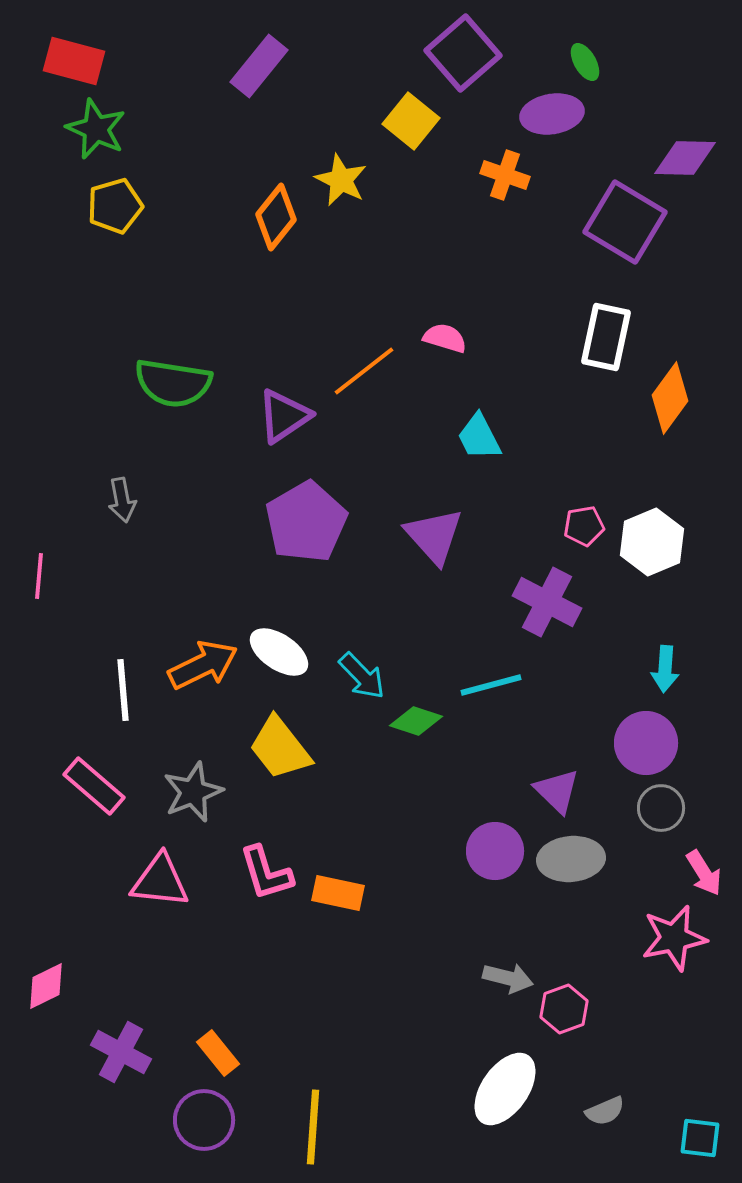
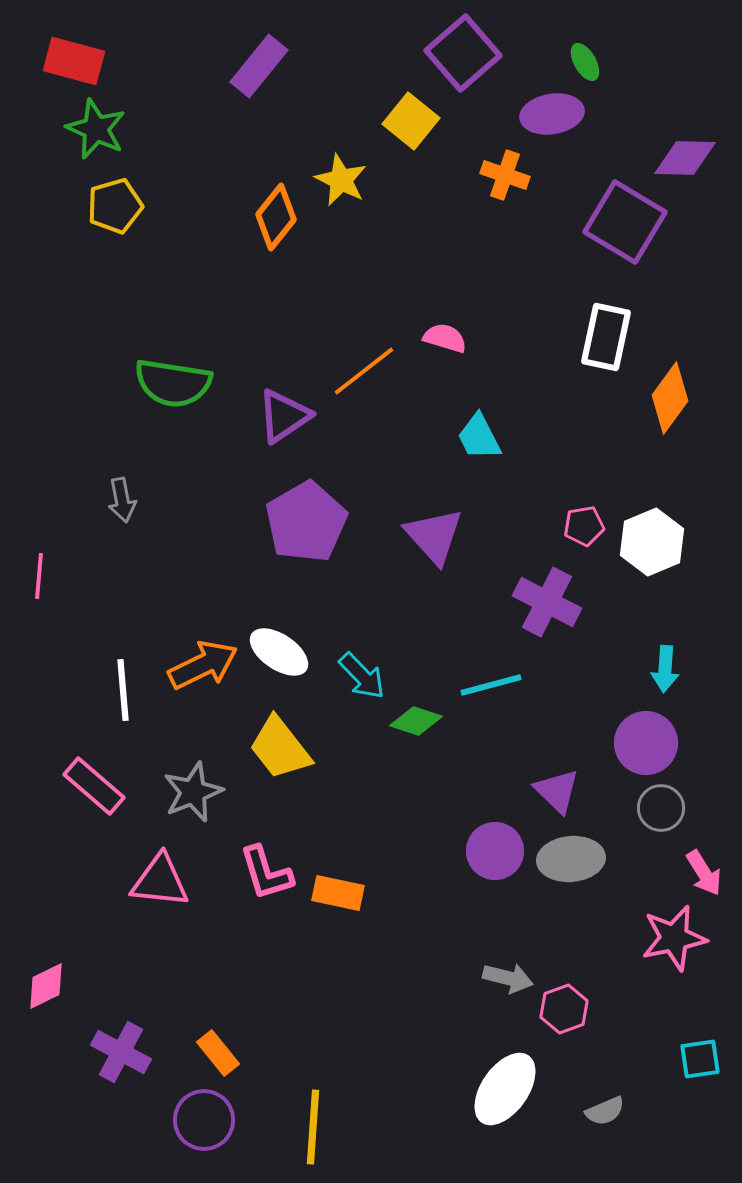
cyan square at (700, 1138): moved 79 px up; rotated 15 degrees counterclockwise
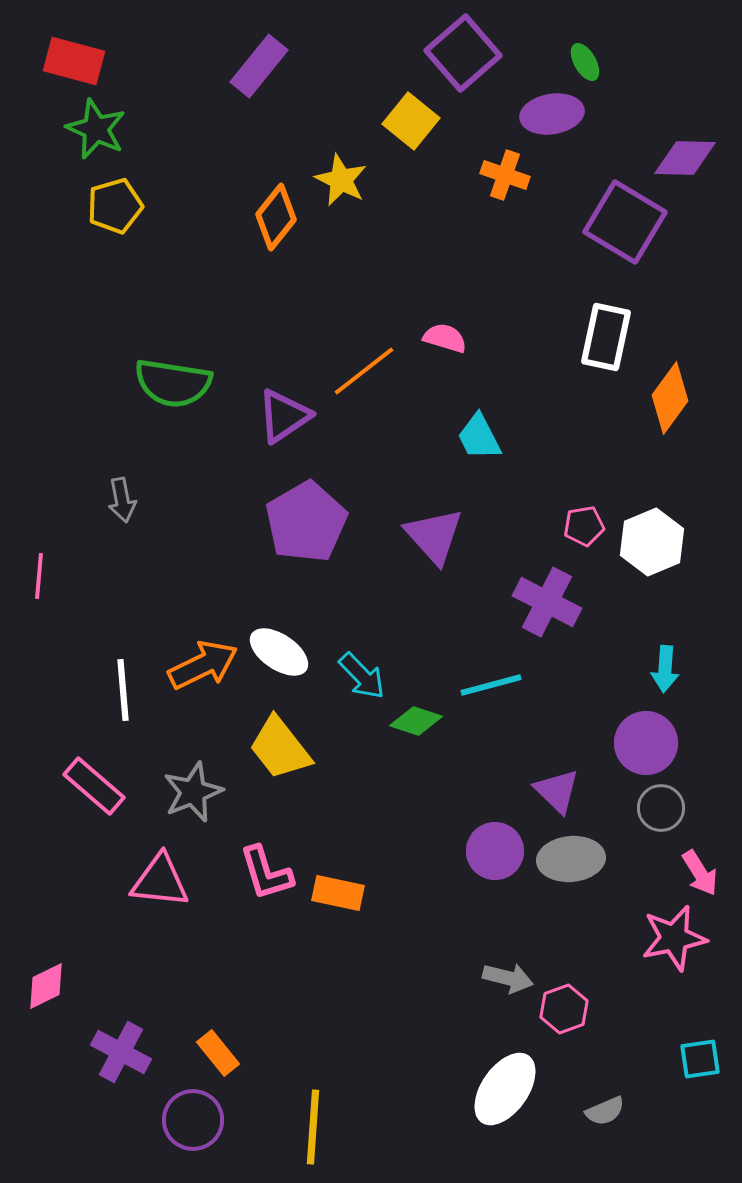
pink arrow at (704, 873): moved 4 px left
purple circle at (204, 1120): moved 11 px left
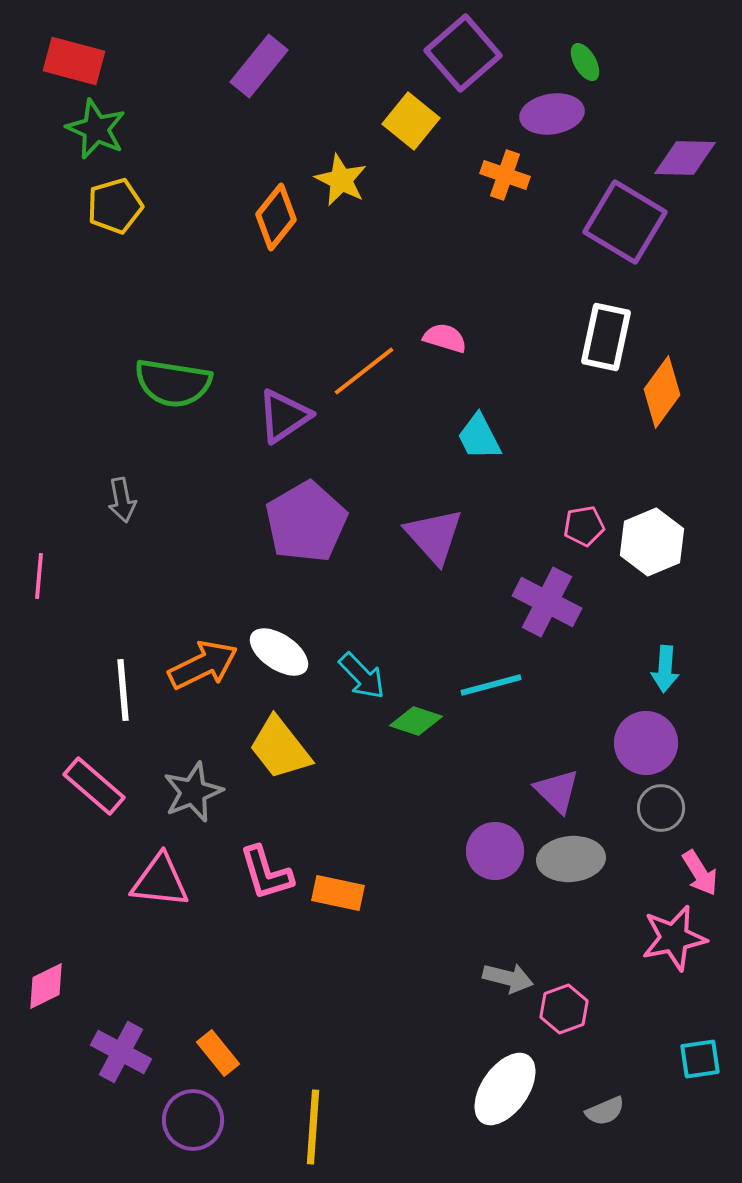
orange diamond at (670, 398): moved 8 px left, 6 px up
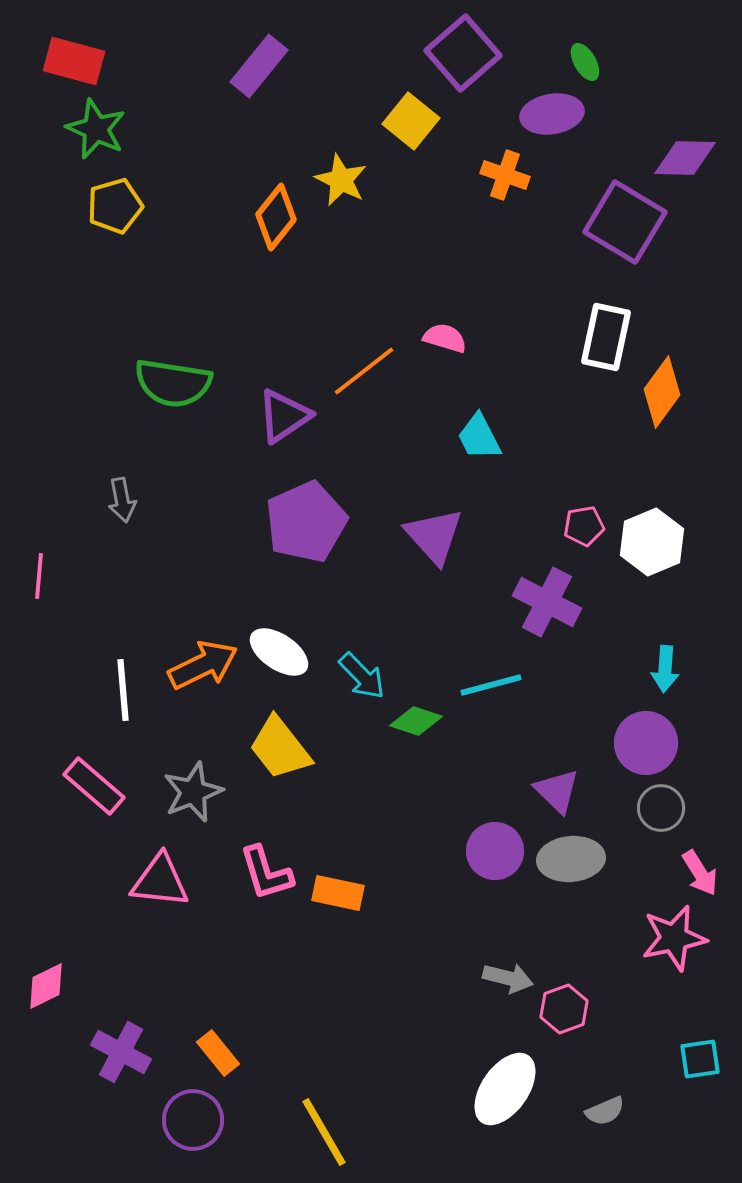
purple pentagon at (306, 522): rotated 6 degrees clockwise
yellow line at (313, 1127): moved 11 px right, 5 px down; rotated 34 degrees counterclockwise
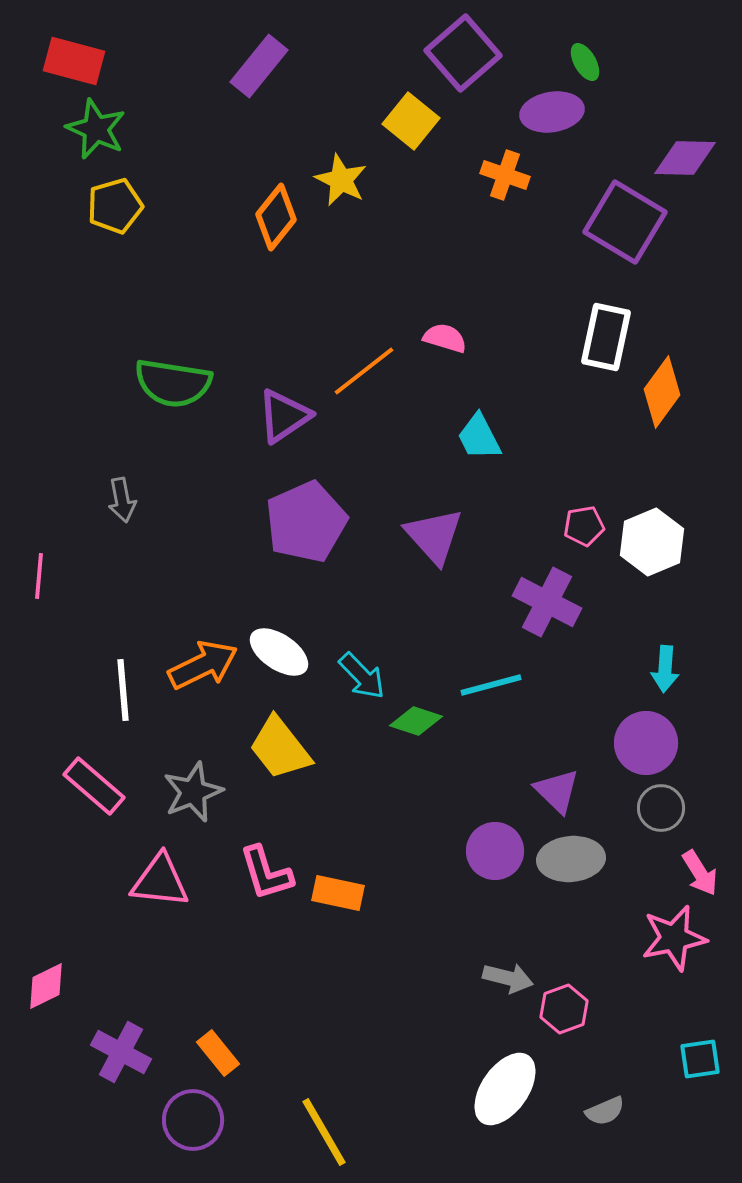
purple ellipse at (552, 114): moved 2 px up
